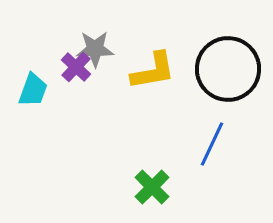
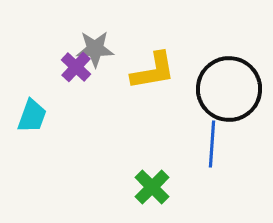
black circle: moved 1 px right, 20 px down
cyan trapezoid: moved 1 px left, 26 px down
blue line: rotated 21 degrees counterclockwise
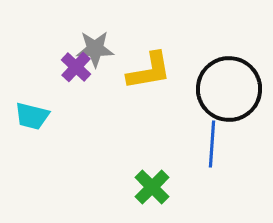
yellow L-shape: moved 4 px left
cyan trapezoid: rotated 84 degrees clockwise
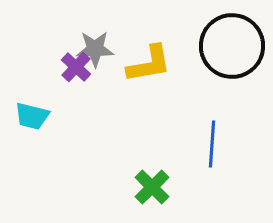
yellow L-shape: moved 7 px up
black circle: moved 3 px right, 43 px up
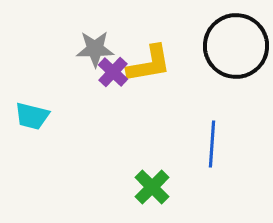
black circle: moved 4 px right
purple cross: moved 37 px right, 5 px down
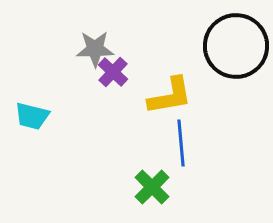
yellow L-shape: moved 21 px right, 32 px down
blue line: moved 31 px left, 1 px up; rotated 9 degrees counterclockwise
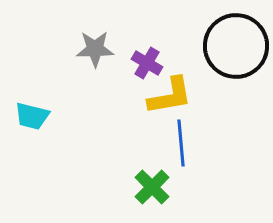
purple cross: moved 34 px right, 9 px up; rotated 12 degrees counterclockwise
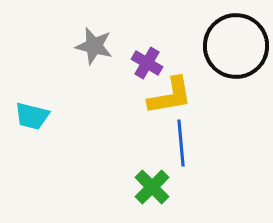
gray star: moved 1 px left, 3 px up; rotated 15 degrees clockwise
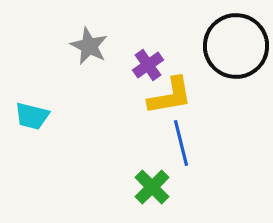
gray star: moved 5 px left; rotated 12 degrees clockwise
purple cross: moved 1 px right, 2 px down; rotated 24 degrees clockwise
blue line: rotated 9 degrees counterclockwise
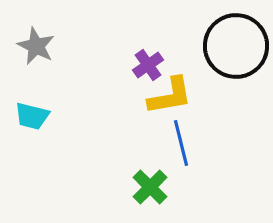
gray star: moved 53 px left
green cross: moved 2 px left
